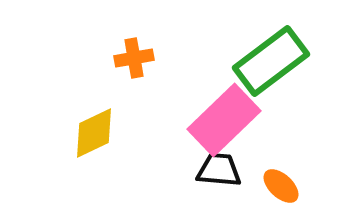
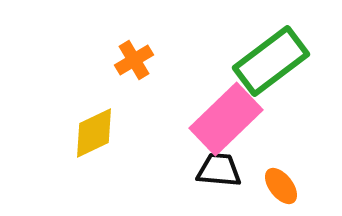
orange cross: moved 2 px down; rotated 21 degrees counterclockwise
pink rectangle: moved 2 px right, 1 px up
orange ellipse: rotated 9 degrees clockwise
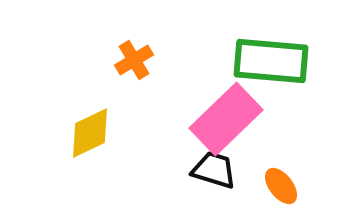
green rectangle: rotated 42 degrees clockwise
yellow diamond: moved 4 px left
black trapezoid: moved 5 px left; rotated 12 degrees clockwise
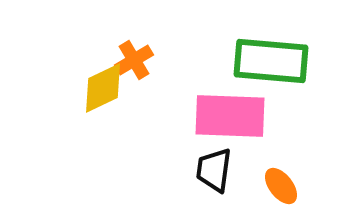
pink rectangle: moved 4 px right, 3 px up; rotated 46 degrees clockwise
yellow diamond: moved 13 px right, 45 px up
black trapezoid: rotated 99 degrees counterclockwise
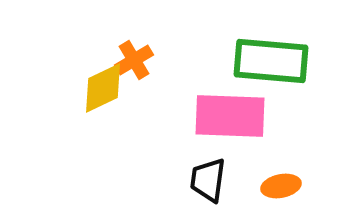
black trapezoid: moved 6 px left, 10 px down
orange ellipse: rotated 63 degrees counterclockwise
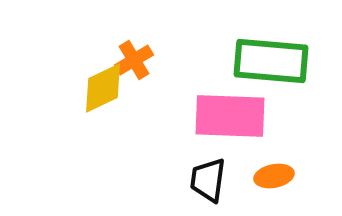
orange ellipse: moved 7 px left, 10 px up
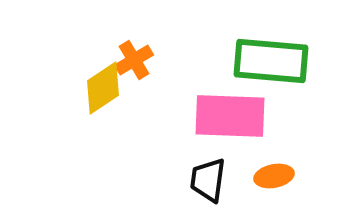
yellow diamond: rotated 8 degrees counterclockwise
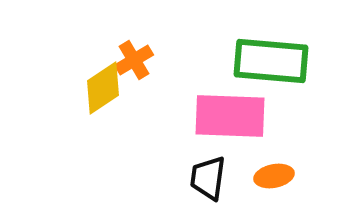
black trapezoid: moved 2 px up
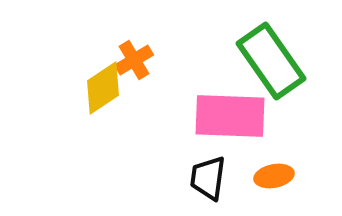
green rectangle: rotated 50 degrees clockwise
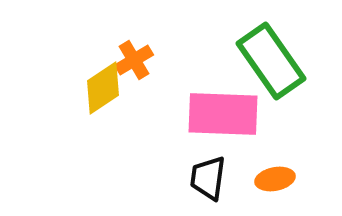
pink rectangle: moved 7 px left, 2 px up
orange ellipse: moved 1 px right, 3 px down
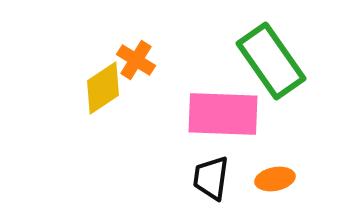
orange cross: moved 2 px right; rotated 27 degrees counterclockwise
black trapezoid: moved 3 px right
